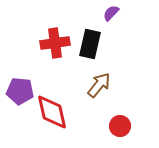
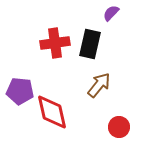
red circle: moved 1 px left, 1 px down
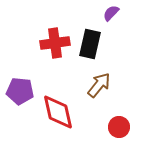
red diamond: moved 6 px right
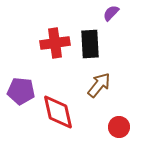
black rectangle: rotated 16 degrees counterclockwise
purple pentagon: moved 1 px right
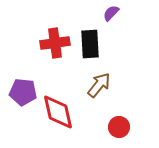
purple pentagon: moved 2 px right, 1 px down
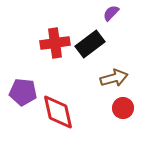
black rectangle: rotated 56 degrees clockwise
brown arrow: moved 15 px right, 7 px up; rotated 36 degrees clockwise
red circle: moved 4 px right, 19 px up
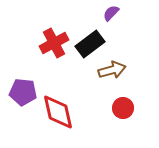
red cross: moved 1 px left; rotated 20 degrees counterclockwise
brown arrow: moved 2 px left, 8 px up
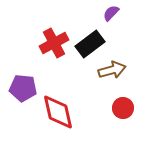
purple pentagon: moved 4 px up
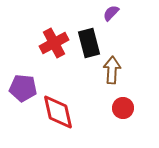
black rectangle: moved 1 px left, 1 px up; rotated 68 degrees counterclockwise
brown arrow: rotated 72 degrees counterclockwise
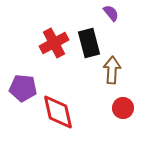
purple semicircle: rotated 96 degrees clockwise
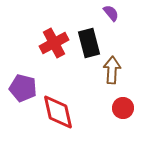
purple pentagon: rotated 8 degrees clockwise
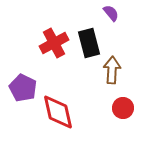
purple pentagon: rotated 12 degrees clockwise
